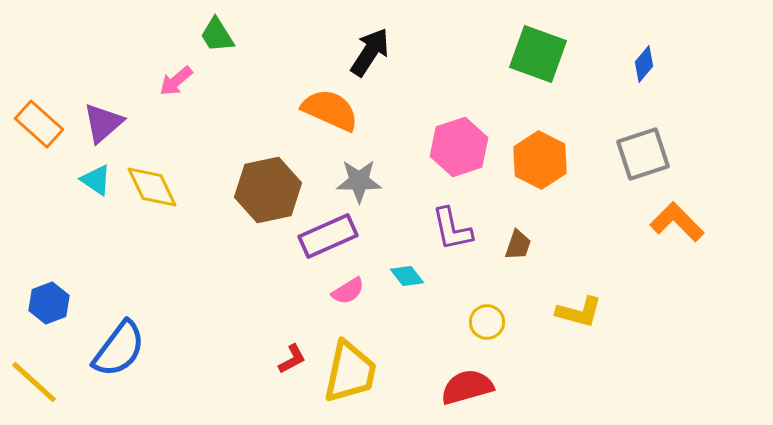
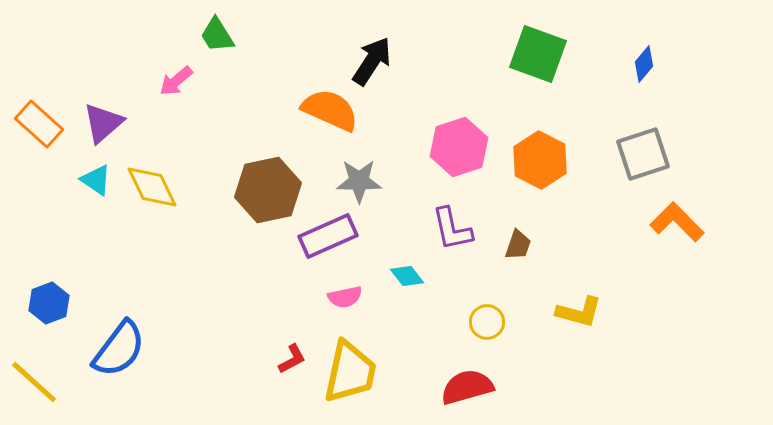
black arrow: moved 2 px right, 9 px down
pink semicircle: moved 3 px left, 6 px down; rotated 20 degrees clockwise
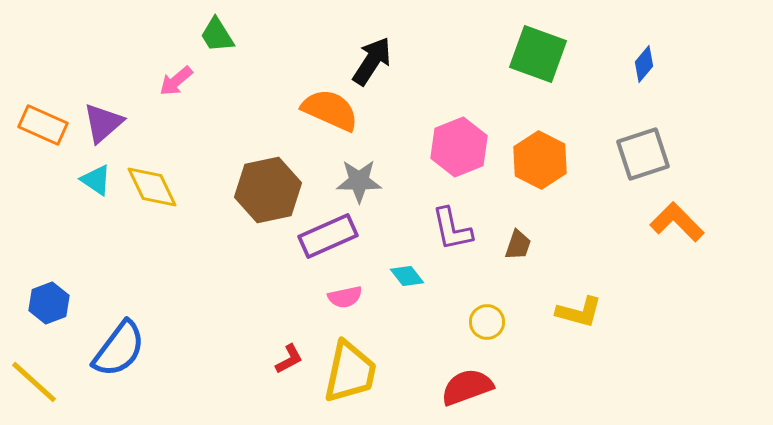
orange rectangle: moved 4 px right, 1 px down; rotated 18 degrees counterclockwise
pink hexagon: rotated 4 degrees counterclockwise
red L-shape: moved 3 px left
red semicircle: rotated 4 degrees counterclockwise
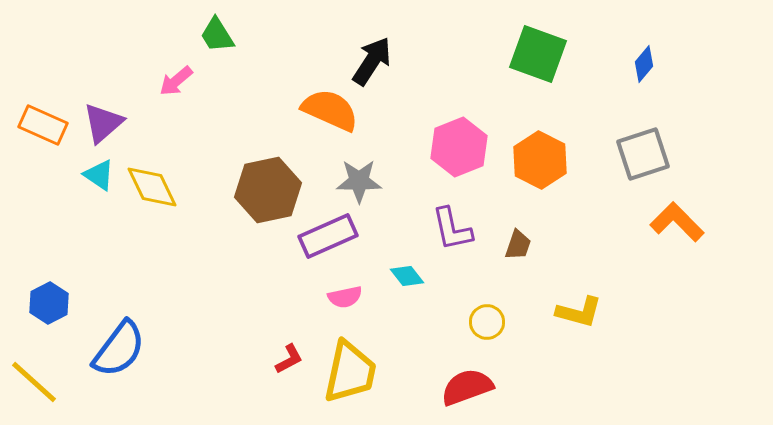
cyan triangle: moved 3 px right, 5 px up
blue hexagon: rotated 6 degrees counterclockwise
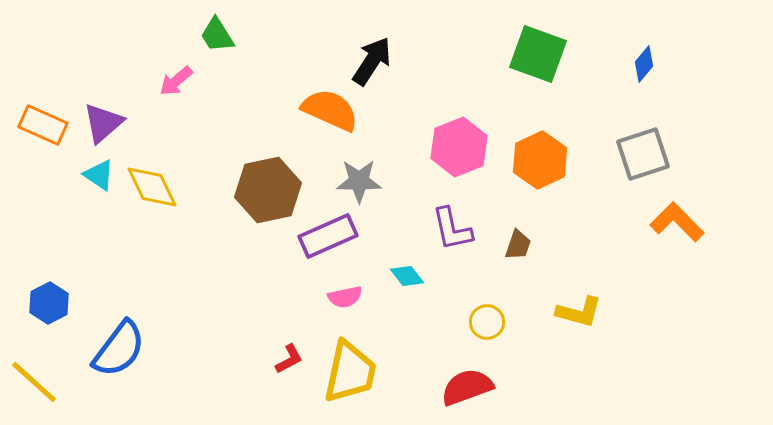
orange hexagon: rotated 8 degrees clockwise
